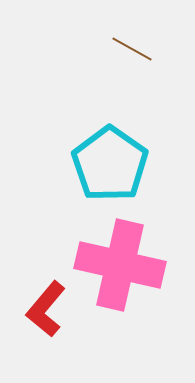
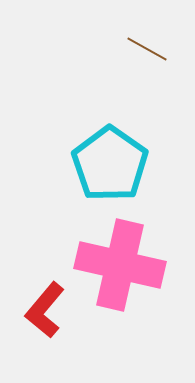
brown line: moved 15 px right
red L-shape: moved 1 px left, 1 px down
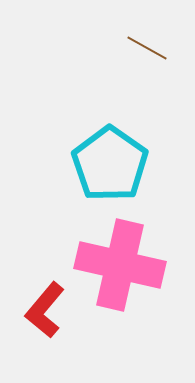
brown line: moved 1 px up
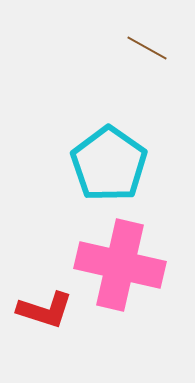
cyan pentagon: moved 1 px left
red L-shape: rotated 112 degrees counterclockwise
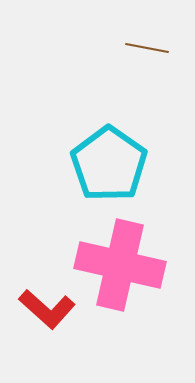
brown line: rotated 18 degrees counterclockwise
red L-shape: moved 2 px right, 1 px up; rotated 24 degrees clockwise
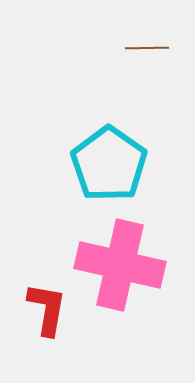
brown line: rotated 12 degrees counterclockwise
red L-shape: rotated 122 degrees counterclockwise
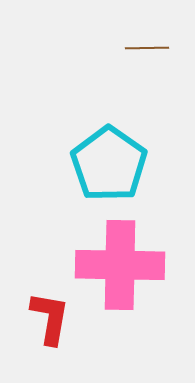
pink cross: rotated 12 degrees counterclockwise
red L-shape: moved 3 px right, 9 px down
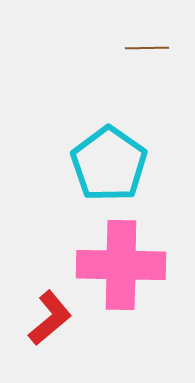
pink cross: moved 1 px right
red L-shape: rotated 40 degrees clockwise
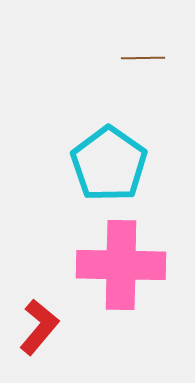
brown line: moved 4 px left, 10 px down
red L-shape: moved 11 px left, 9 px down; rotated 10 degrees counterclockwise
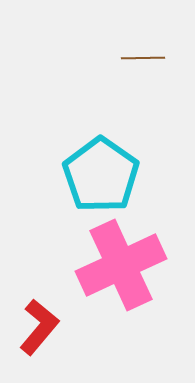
cyan pentagon: moved 8 px left, 11 px down
pink cross: rotated 26 degrees counterclockwise
